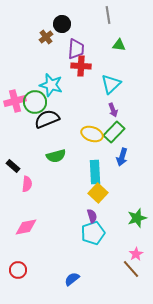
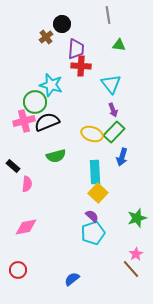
cyan triangle: rotated 25 degrees counterclockwise
pink cross: moved 9 px right, 20 px down
black semicircle: moved 3 px down
purple semicircle: rotated 32 degrees counterclockwise
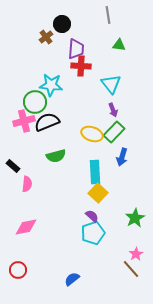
cyan star: rotated 10 degrees counterclockwise
green star: moved 2 px left; rotated 12 degrees counterclockwise
